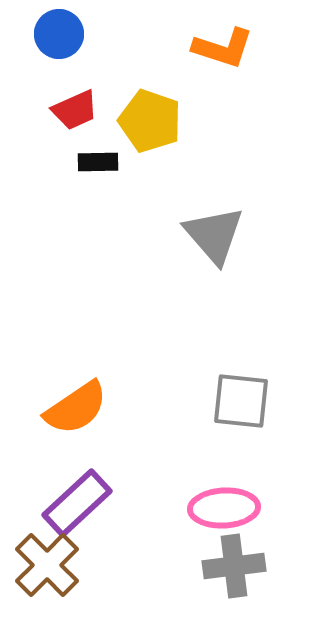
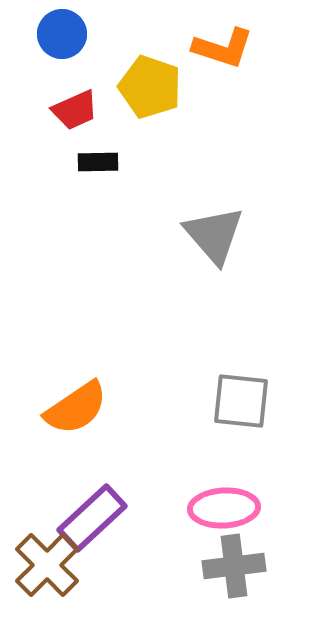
blue circle: moved 3 px right
yellow pentagon: moved 34 px up
purple rectangle: moved 15 px right, 15 px down
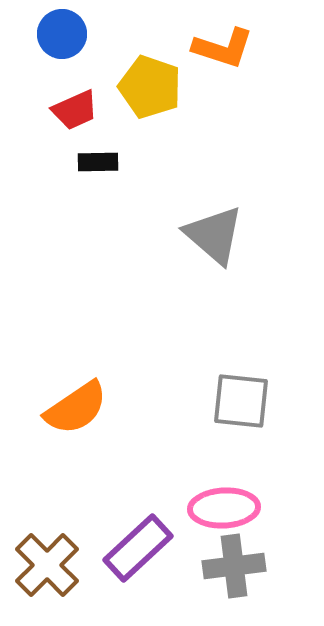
gray triangle: rotated 8 degrees counterclockwise
purple rectangle: moved 46 px right, 30 px down
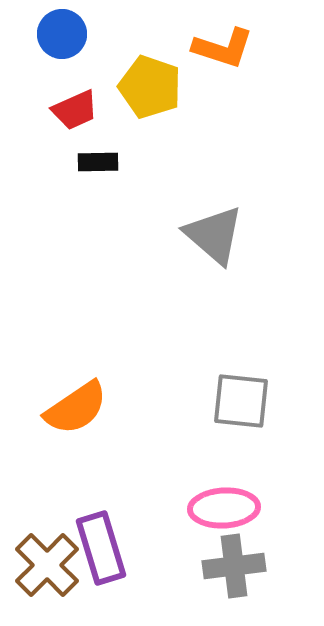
purple rectangle: moved 37 px left; rotated 64 degrees counterclockwise
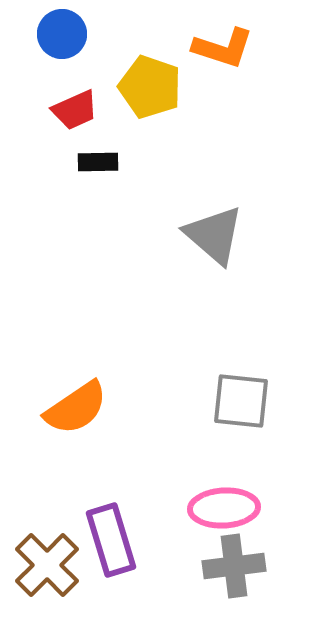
purple rectangle: moved 10 px right, 8 px up
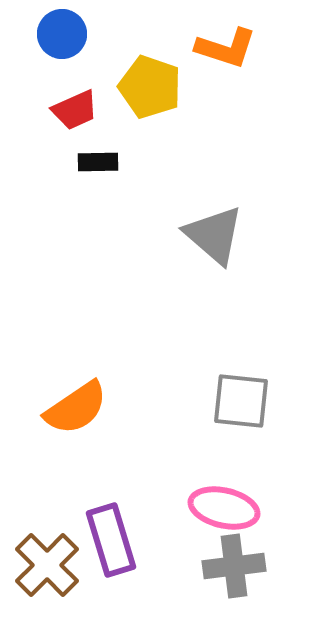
orange L-shape: moved 3 px right
pink ellipse: rotated 16 degrees clockwise
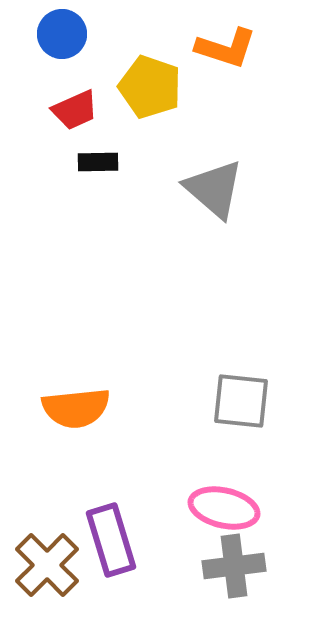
gray triangle: moved 46 px up
orange semicircle: rotated 28 degrees clockwise
